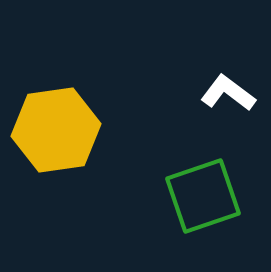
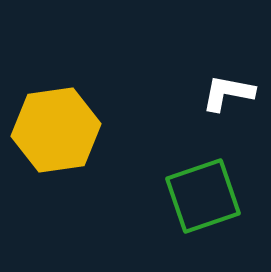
white L-shape: rotated 26 degrees counterclockwise
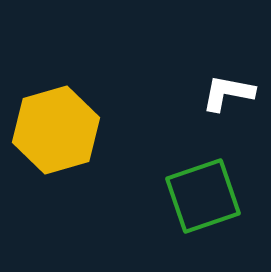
yellow hexagon: rotated 8 degrees counterclockwise
